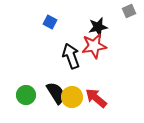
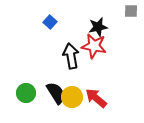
gray square: moved 2 px right; rotated 24 degrees clockwise
blue square: rotated 16 degrees clockwise
red star: rotated 20 degrees clockwise
black arrow: rotated 10 degrees clockwise
green circle: moved 2 px up
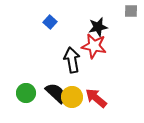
black arrow: moved 1 px right, 4 px down
black semicircle: rotated 15 degrees counterclockwise
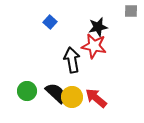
green circle: moved 1 px right, 2 px up
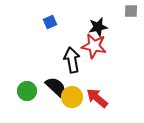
blue square: rotated 24 degrees clockwise
black semicircle: moved 6 px up
red arrow: moved 1 px right
